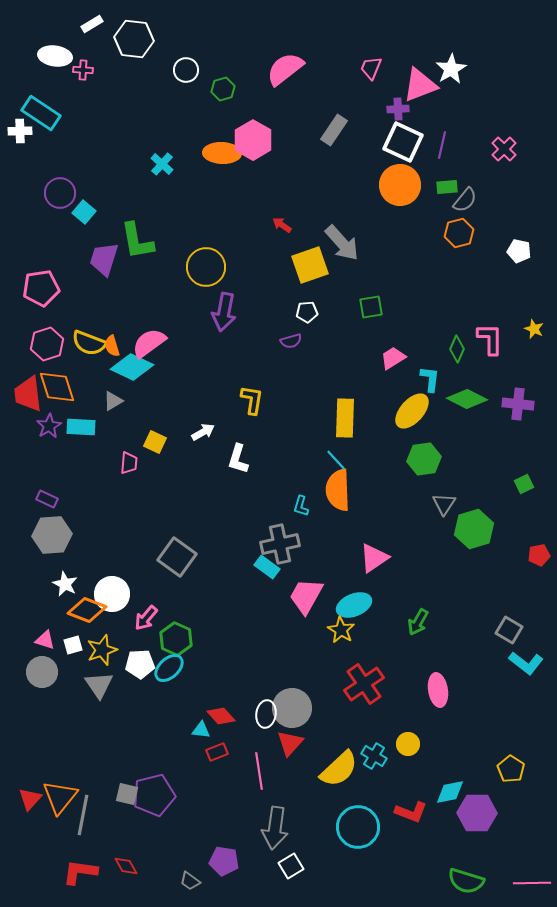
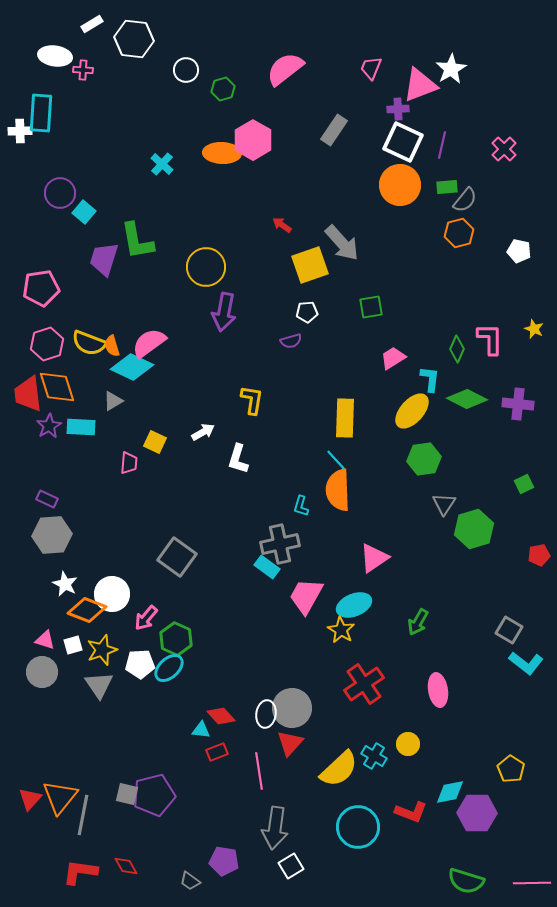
cyan rectangle at (41, 113): rotated 60 degrees clockwise
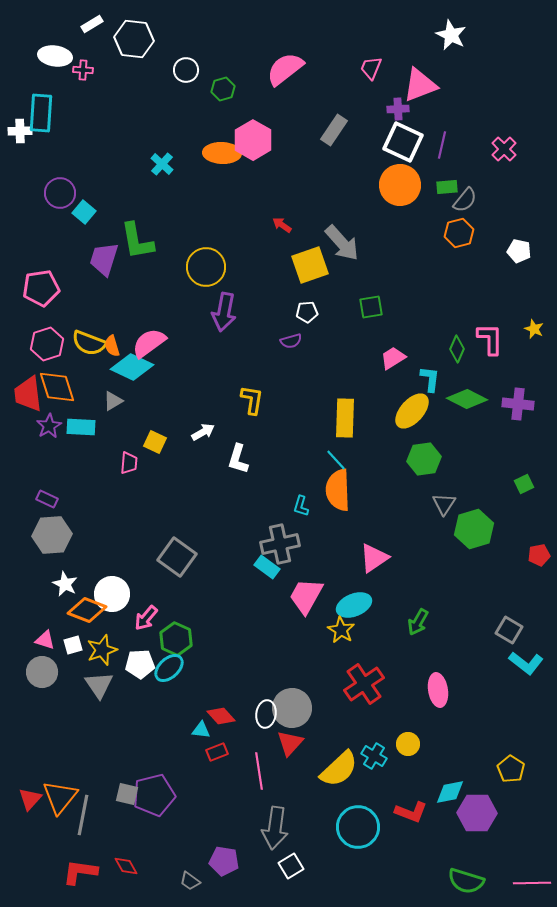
white star at (451, 69): moved 34 px up; rotated 16 degrees counterclockwise
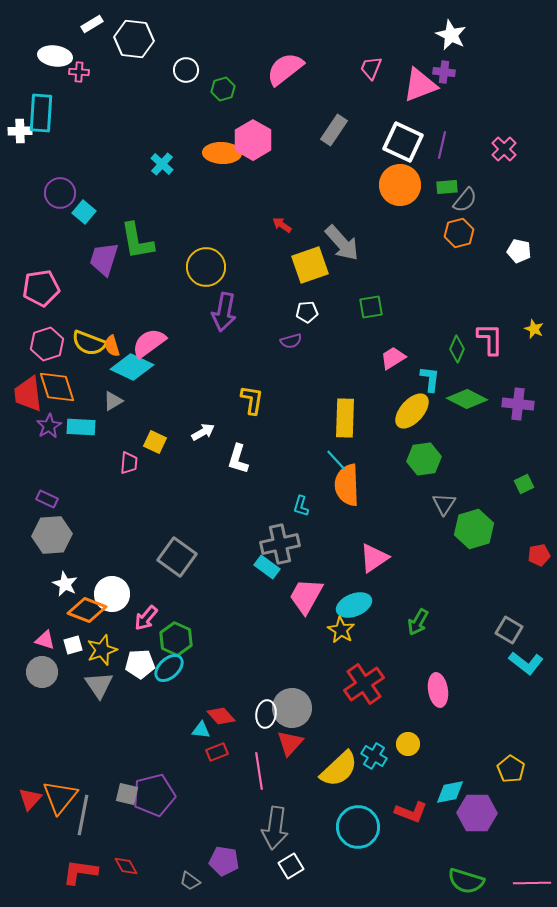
pink cross at (83, 70): moved 4 px left, 2 px down
purple cross at (398, 109): moved 46 px right, 37 px up; rotated 10 degrees clockwise
orange semicircle at (338, 490): moved 9 px right, 5 px up
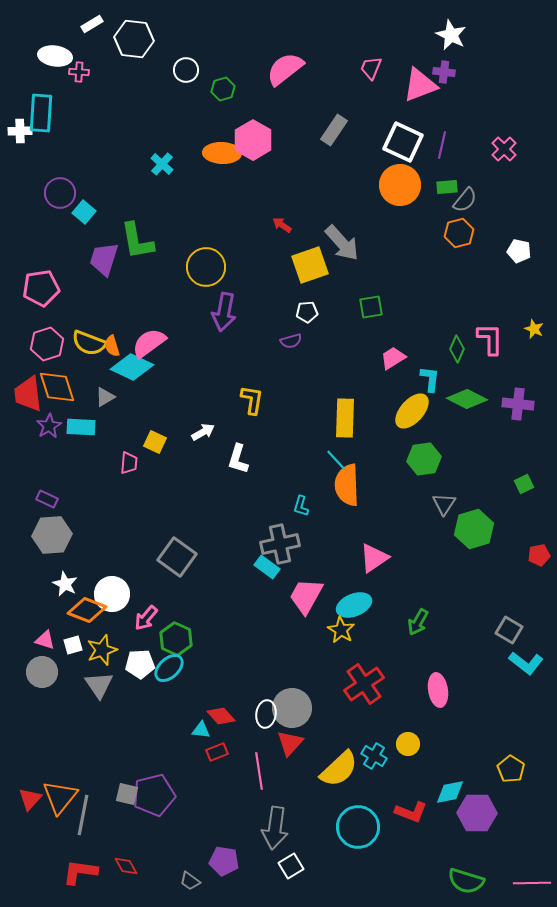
gray triangle at (113, 401): moved 8 px left, 4 px up
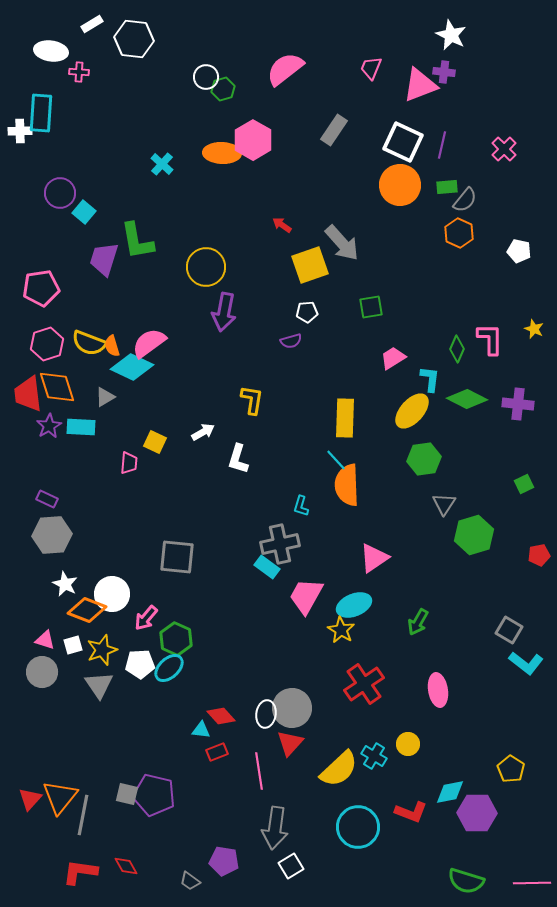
white ellipse at (55, 56): moved 4 px left, 5 px up
white circle at (186, 70): moved 20 px right, 7 px down
orange hexagon at (459, 233): rotated 20 degrees counterclockwise
green hexagon at (474, 529): moved 6 px down
gray square at (177, 557): rotated 30 degrees counterclockwise
purple pentagon at (154, 795): rotated 27 degrees clockwise
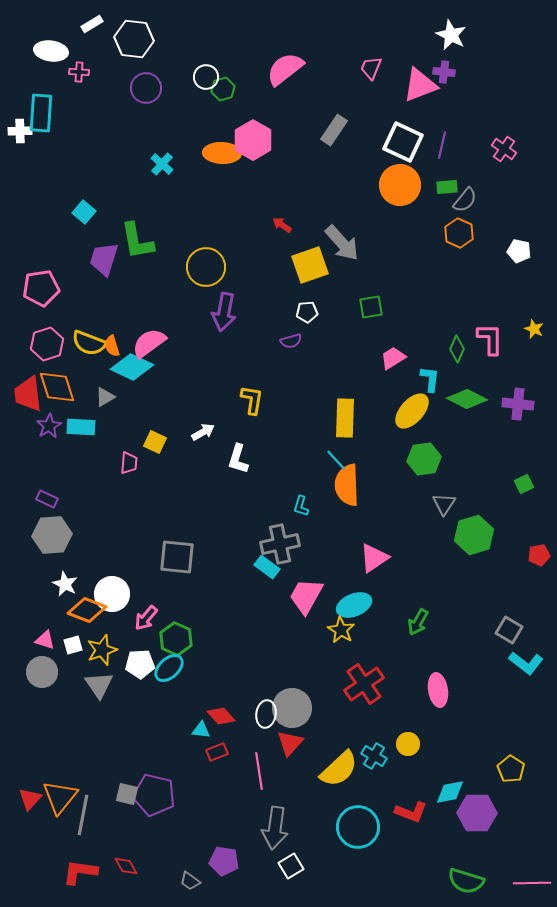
pink cross at (504, 149): rotated 10 degrees counterclockwise
purple circle at (60, 193): moved 86 px right, 105 px up
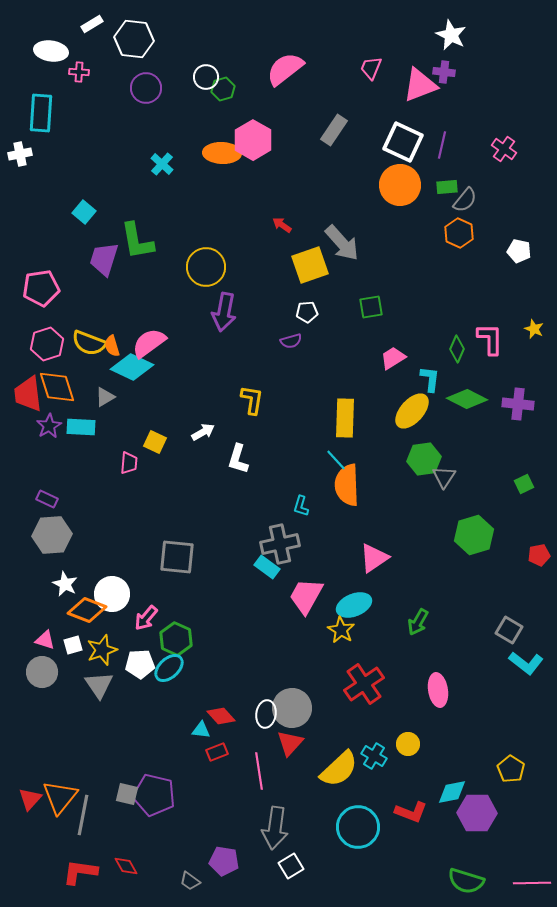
white cross at (20, 131): moved 23 px down; rotated 10 degrees counterclockwise
gray triangle at (444, 504): moved 27 px up
cyan diamond at (450, 792): moved 2 px right
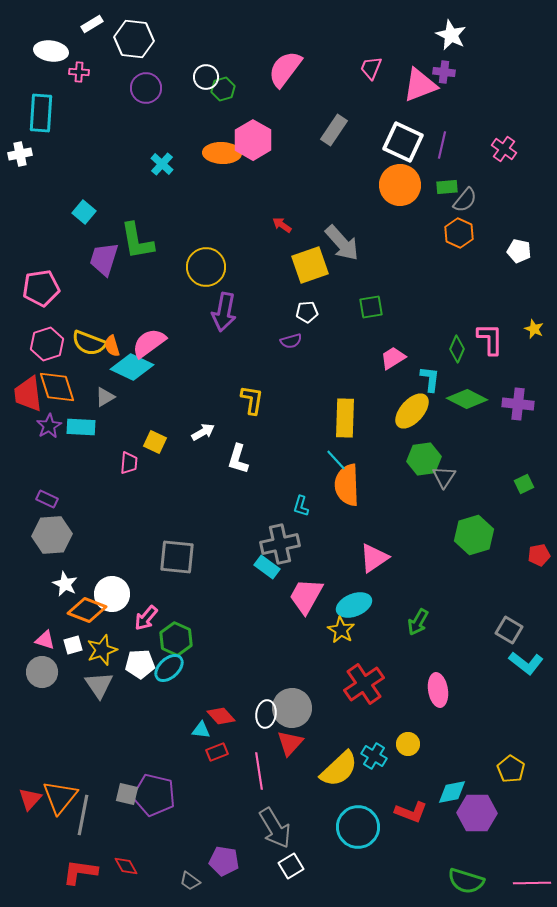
pink semicircle at (285, 69): rotated 15 degrees counterclockwise
gray arrow at (275, 828): rotated 39 degrees counterclockwise
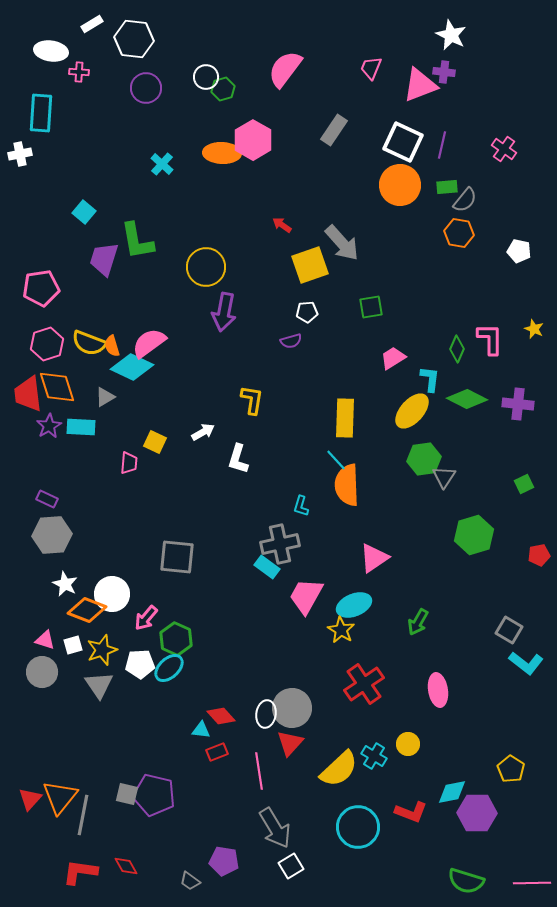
orange hexagon at (459, 233): rotated 16 degrees counterclockwise
